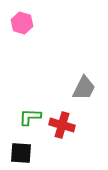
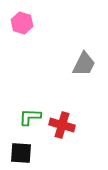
gray trapezoid: moved 24 px up
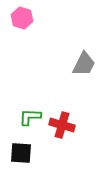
pink hexagon: moved 5 px up
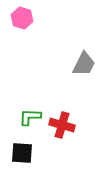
black square: moved 1 px right
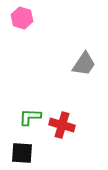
gray trapezoid: rotated 8 degrees clockwise
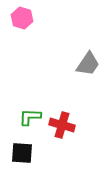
gray trapezoid: moved 4 px right
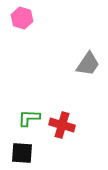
green L-shape: moved 1 px left, 1 px down
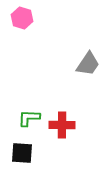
red cross: rotated 15 degrees counterclockwise
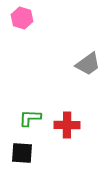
gray trapezoid: rotated 20 degrees clockwise
green L-shape: moved 1 px right
red cross: moved 5 px right
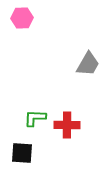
pink hexagon: rotated 20 degrees counterclockwise
gray trapezoid: rotated 24 degrees counterclockwise
green L-shape: moved 5 px right
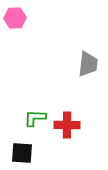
pink hexagon: moved 7 px left
gray trapezoid: rotated 24 degrees counterclockwise
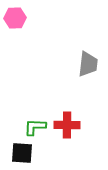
green L-shape: moved 9 px down
